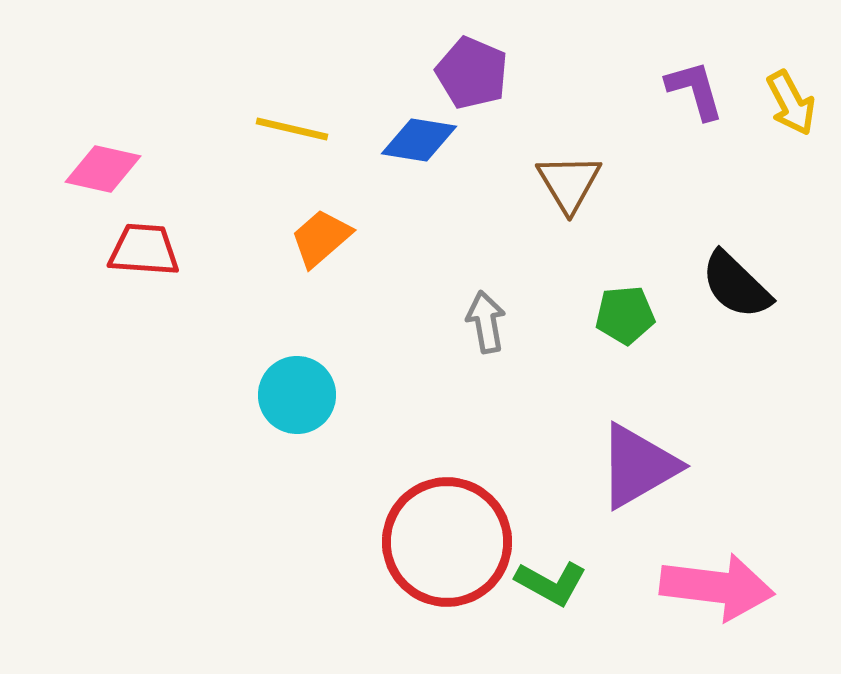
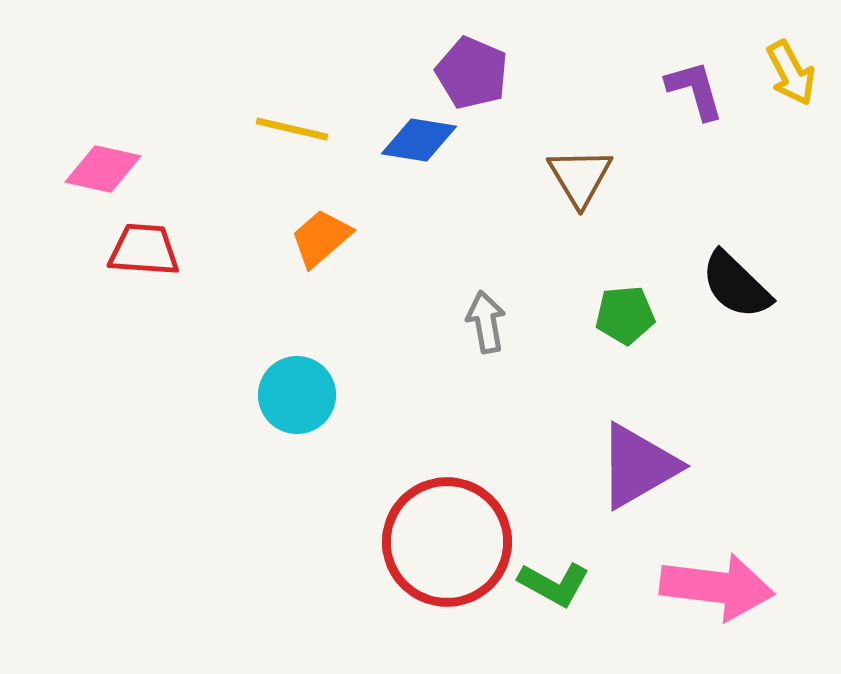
yellow arrow: moved 30 px up
brown triangle: moved 11 px right, 6 px up
green L-shape: moved 3 px right, 1 px down
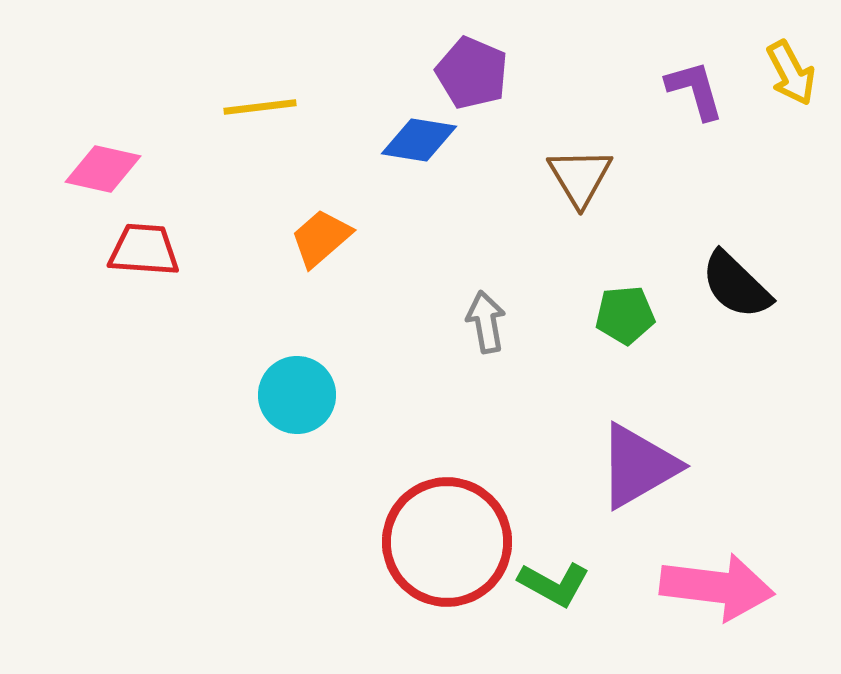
yellow line: moved 32 px left, 22 px up; rotated 20 degrees counterclockwise
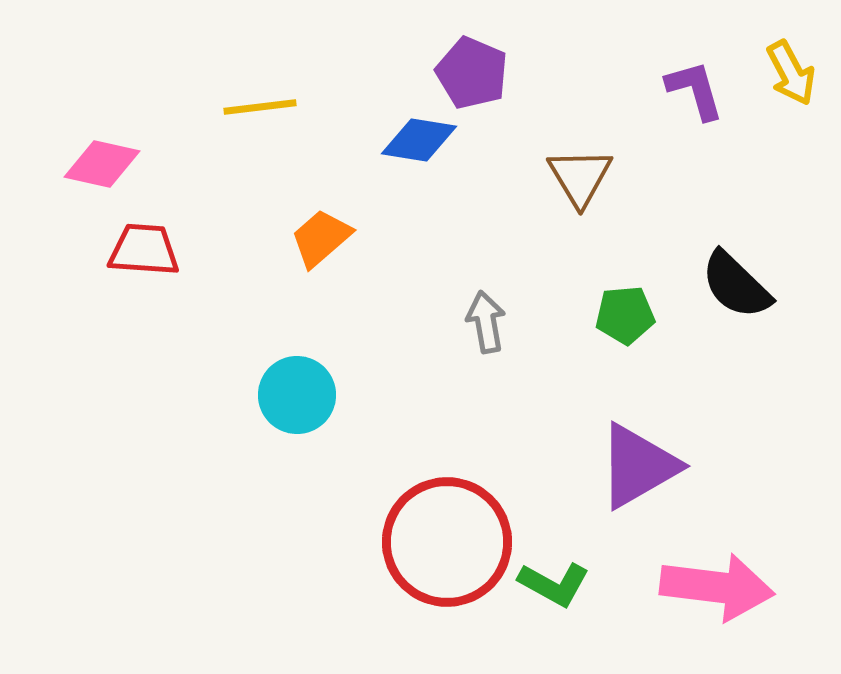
pink diamond: moved 1 px left, 5 px up
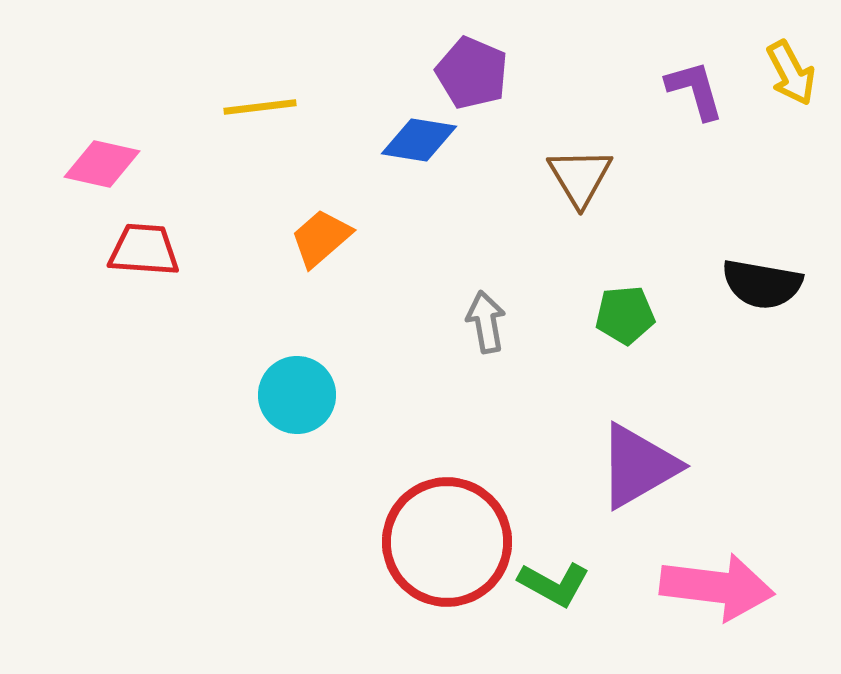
black semicircle: moved 26 px right, 1 px up; rotated 34 degrees counterclockwise
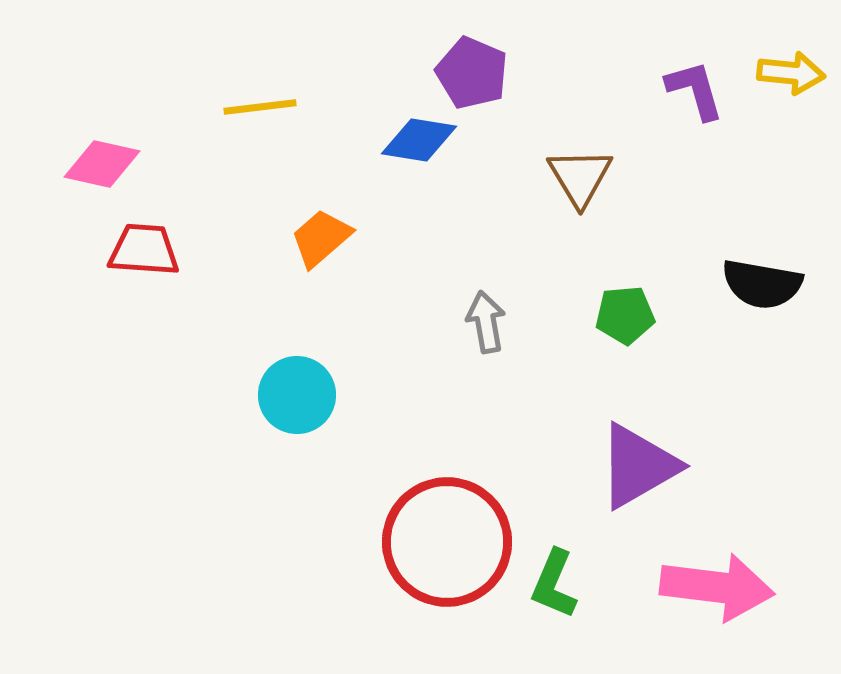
yellow arrow: rotated 56 degrees counterclockwise
green L-shape: rotated 84 degrees clockwise
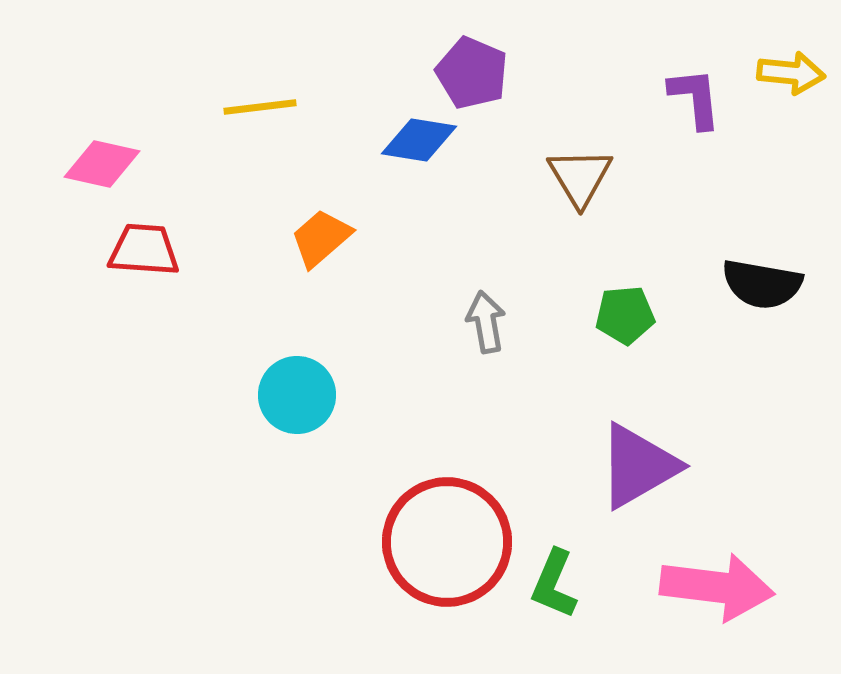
purple L-shape: moved 8 px down; rotated 10 degrees clockwise
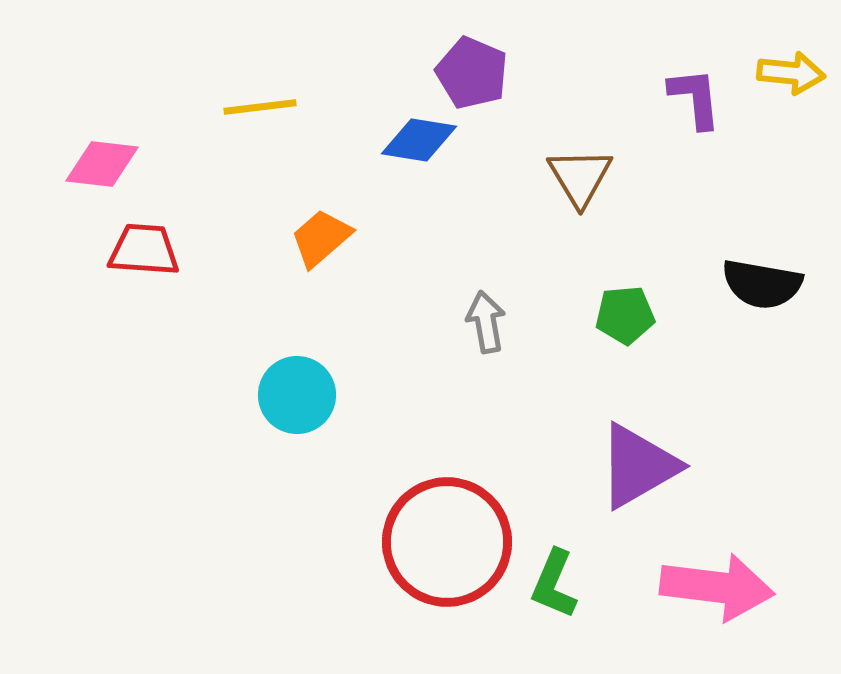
pink diamond: rotated 6 degrees counterclockwise
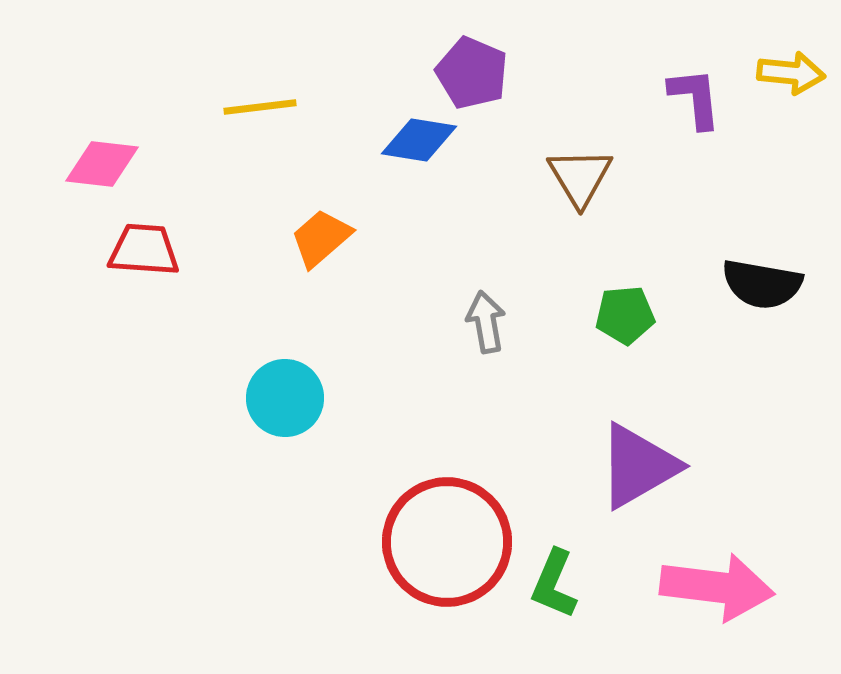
cyan circle: moved 12 px left, 3 px down
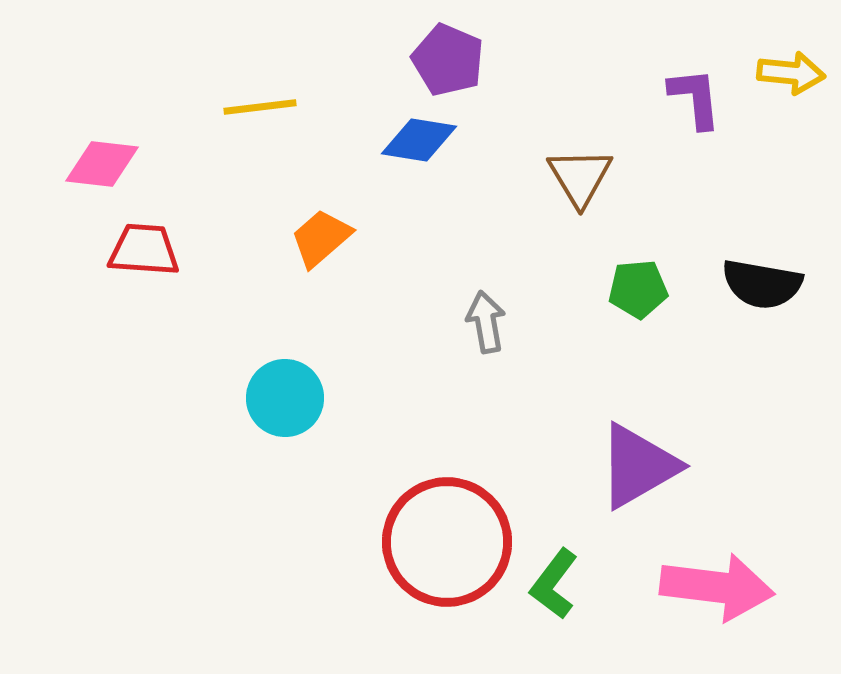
purple pentagon: moved 24 px left, 13 px up
green pentagon: moved 13 px right, 26 px up
green L-shape: rotated 14 degrees clockwise
